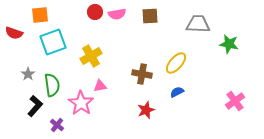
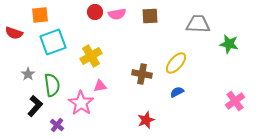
red star: moved 10 px down
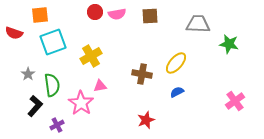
purple cross: rotated 24 degrees clockwise
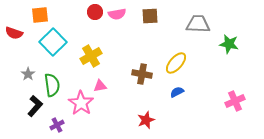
cyan square: rotated 24 degrees counterclockwise
pink cross: rotated 12 degrees clockwise
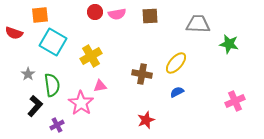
cyan square: rotated 16 degrees counterclockwise
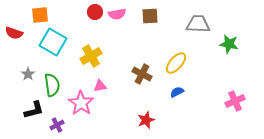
brown cross: rotated 18 degrees clockwise
black L-shape: moved 1 px left, 4 px down; rotated 35 degrees clockwise
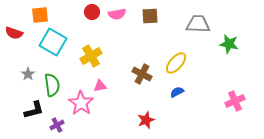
red circle: moved 3 px left
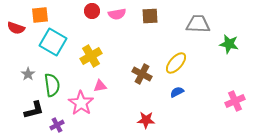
red circle: moved 1 px up
red semicircle: moved 2 px right, 5 px up
red star: rotated 24 degrees clockwise
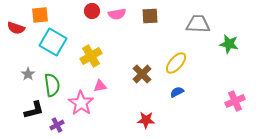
brown cross: rotated 18 degrees clockwise
